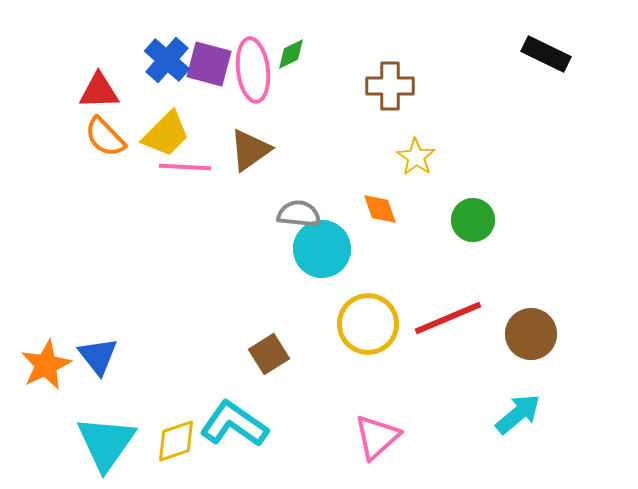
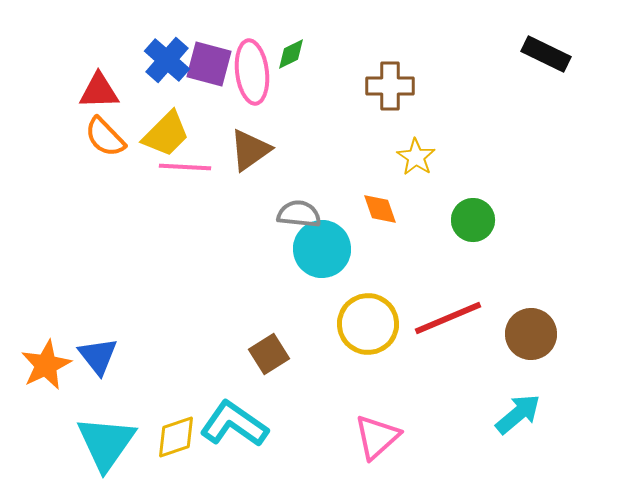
pink ellipse: moved 1 px left, 2 px down
yellow diamond: moved 4 px up
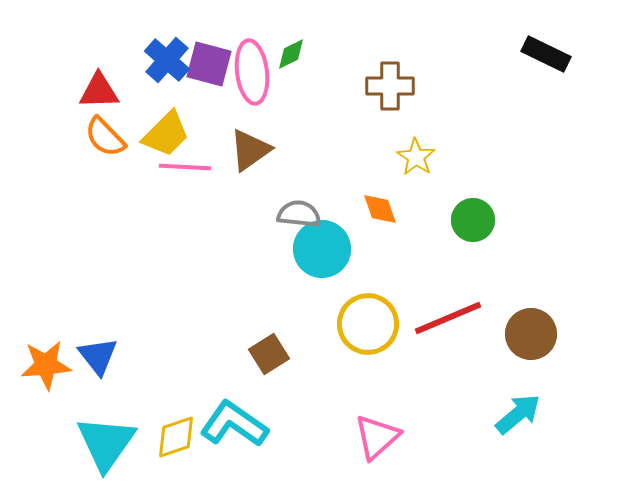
orange star: rotated 21 degrees clockwise
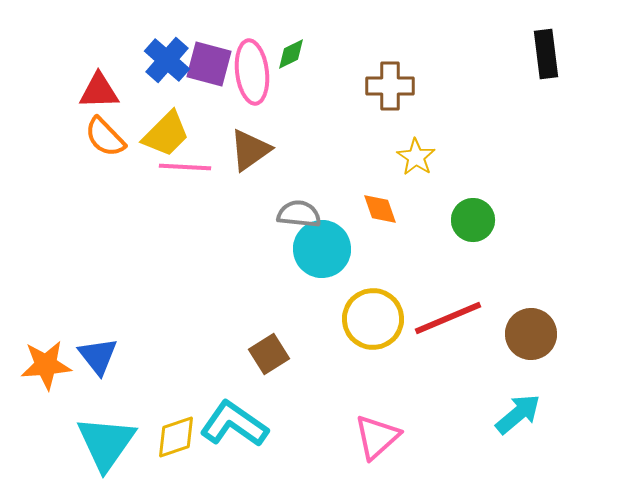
black rectangle: rotated 57 degrees clockwise
yellow circle: moved 5 px right, 5 px up
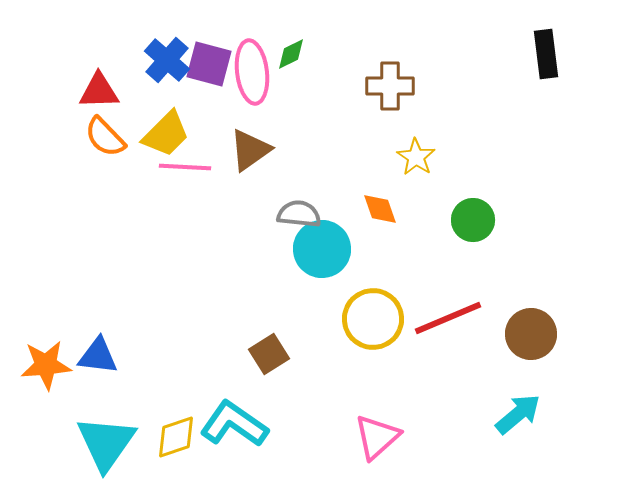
blue triangle: rotated 45 degrees counterclockwise
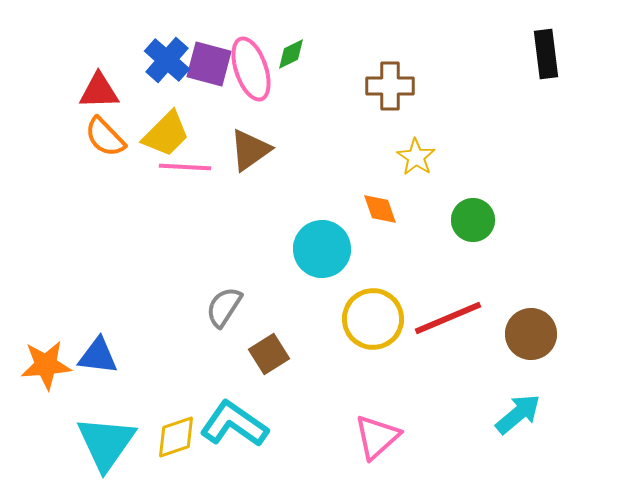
pink ellipse: moved 1 px left, 3 px up; rotated 12 degrees counterclockwise
gray semicircle: moved 75 px left, 93 px down; rotated 63 degrees counterclockwise
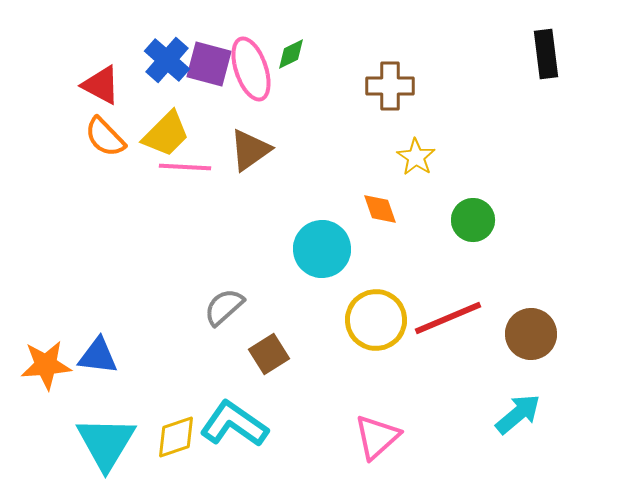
red triangle: moved 2 px right, 6 px up; rotated 30 degrees clockwise
gray semicircle: rotated 15 degrees clockwise
yellow circle: moved 3 px right, 1 px down
cyan triangle: rotated 4 degrees counterclockwise
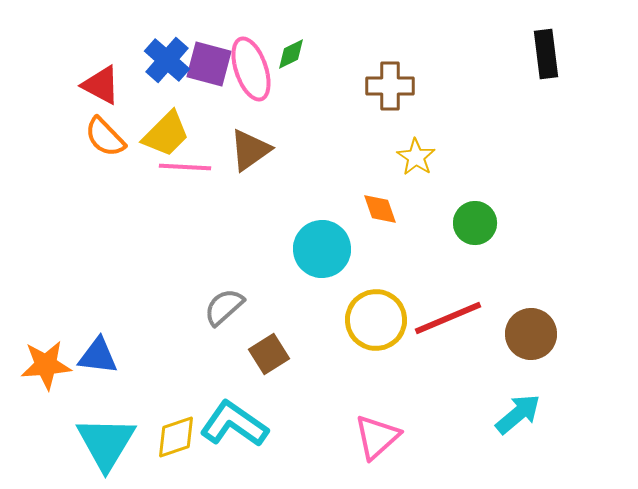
green circle: moved 2 px right, 3 px down
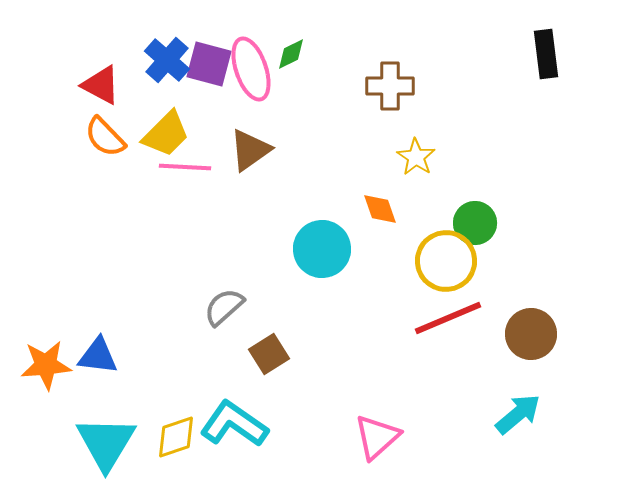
yellow circle: moved 70 px right, 59 px up
